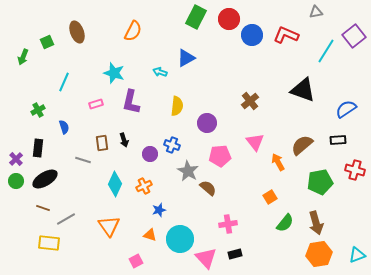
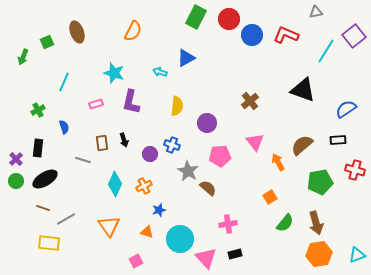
orange triangle at (150, 235): moved 3 px left, 3 px up
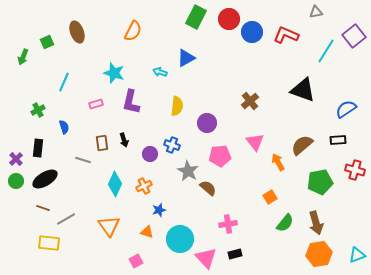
blue circle at (252, 35): moved 3 px up
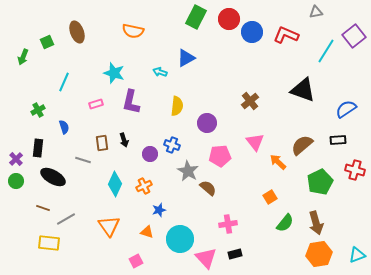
orange semicircle at (133, 31): rotated 75 degrees clockwise
orange arrow at (278, 162): rotated 18 degrees counterclockwise
black ellipse at (45, 179): moved 8 px right, 2 px up; rotated 60 degrees clockwise
green pentagon at (320, 182): rotated 15 degrees counterclockwise
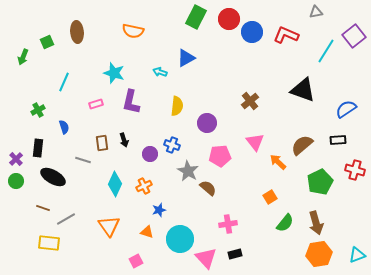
brown ellipse at (77, 32): rotated 15 degrees clockwise
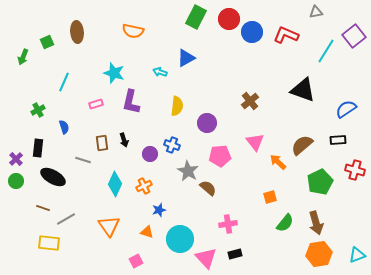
orange square at (270, 197): rotated 16 degrees clockwise
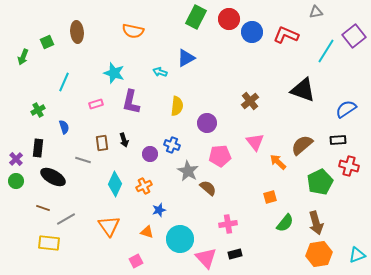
red cross at (355, 170): moved 6 px left, 4 px up
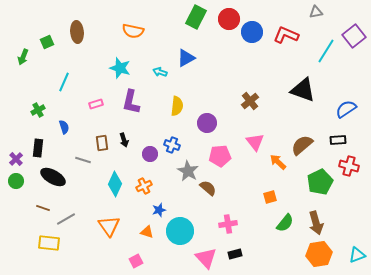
cyan star at (114, 73): moved 6 px right, 5 px up
cyan circle at (180, 239): moved 8 px up
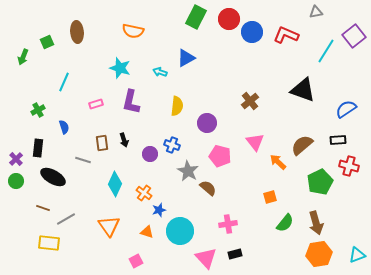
pink pentagon at (220, 156): rotated 20 degrees clockwise
orange cross at (144, 186): moved 7 px down; rotated 28 degrees counterclockwise
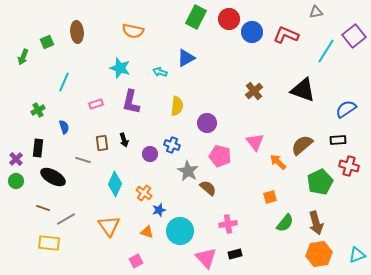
brown cross at (250, 101): moved 4 px right, 10 px up
